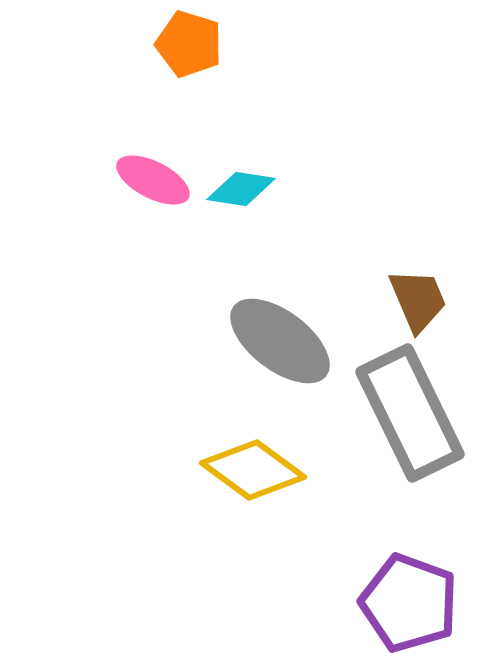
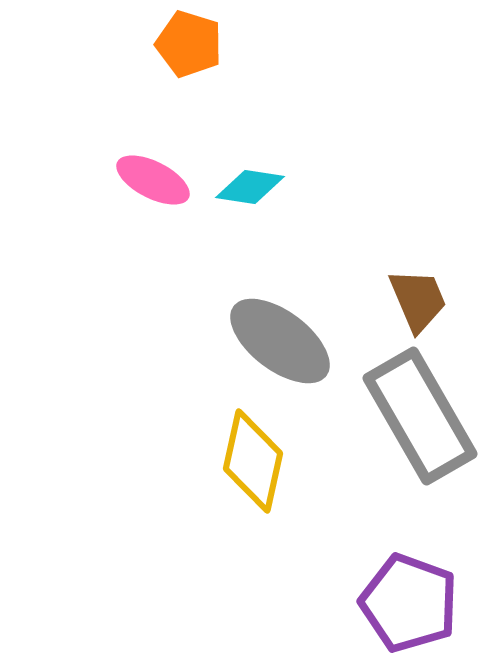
cyan diamond: moved 9 px right, 2 px up
gray rectangle: moved 10 px right, 3 px down; rotated 4 degrees counterclockwise
yellow diamond: moved 9 px up; rotated 66 degrees clockwise
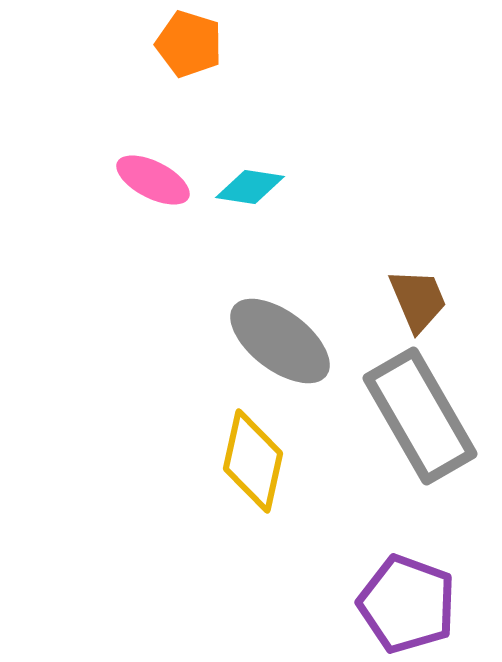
purple pentagon: moved 2 px left, 1 px down
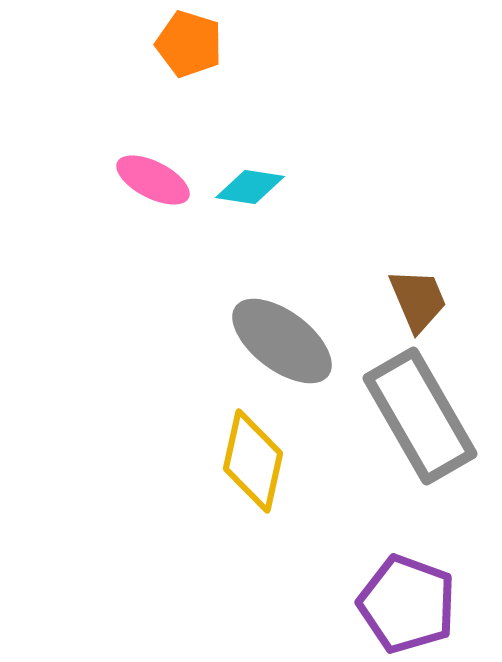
gray ellipse: moved 2 px right
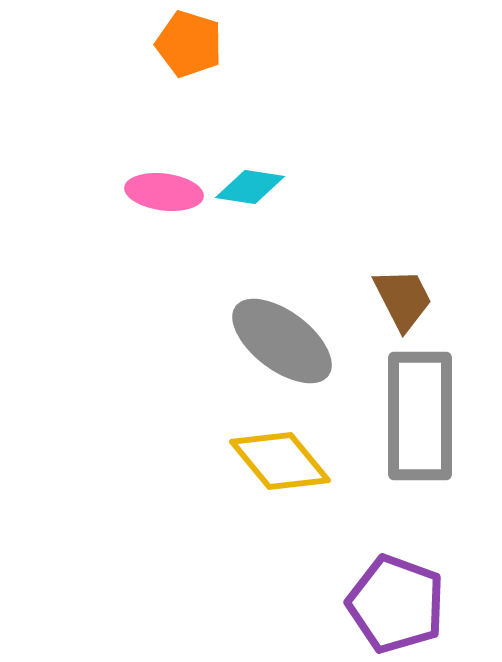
pink ellipse: moved 11 px right, 12 px down; rotated 20 degrees counterclockwise
brown trapezoid: moved 15 px left, 1 px up; rotated 4 degrees counterclockwise
gray rectangle: rotated 30 degrees clockwise
yellow diamond: moved 27 px right; rotated 52 degrees counterclockwise
purple pentagon: moved 11 px left
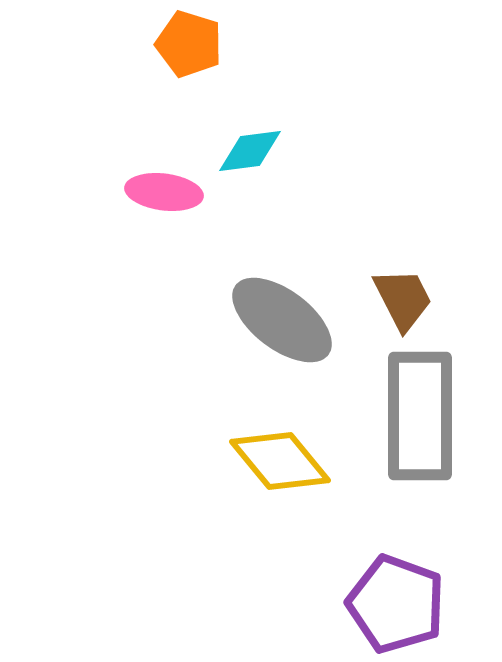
cyan diamond: moved 36 px up; rotated 16 degrees counterclockwise
gray ellipse: moved 21 px up
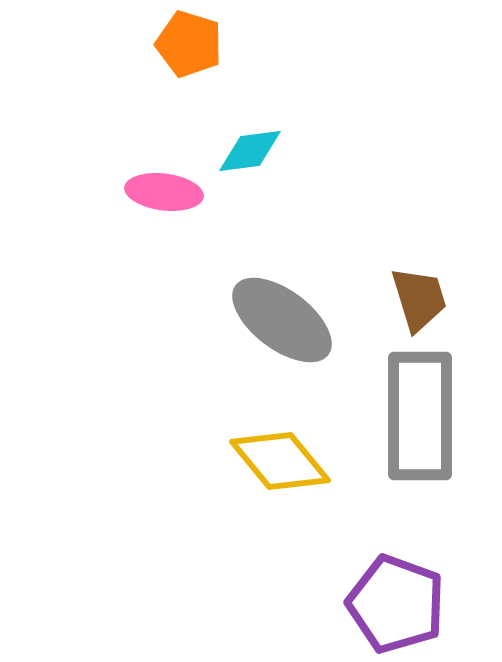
brown trapezoid: moved 16 px right; rotated 10 degrees clockwise
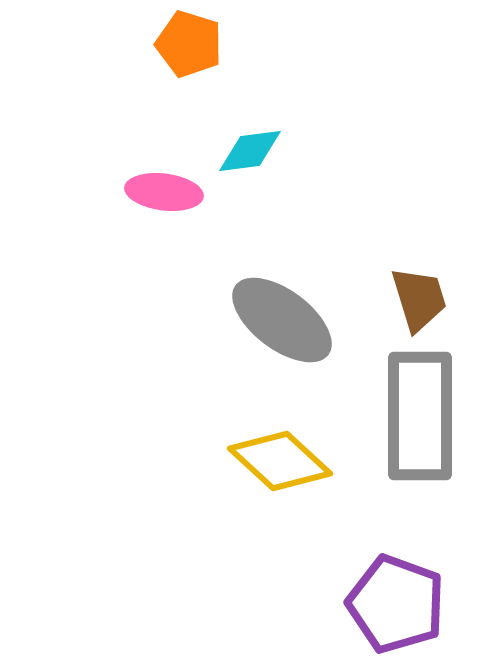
yellow diamond: rotated 8 degrees counterclockwise
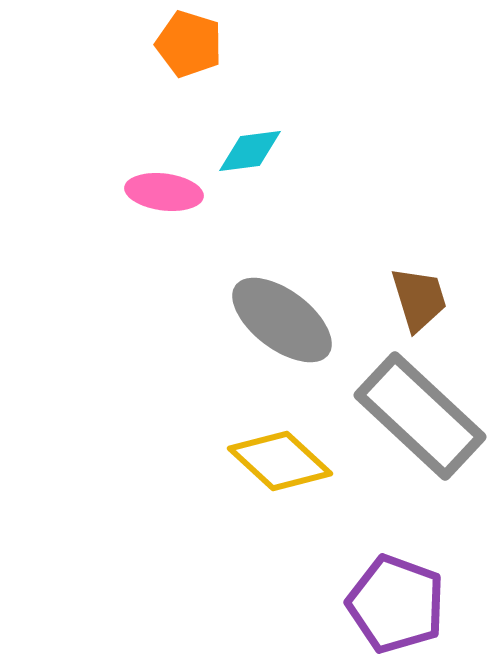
gray rectangle: rotated 47 degrees counterclockwise
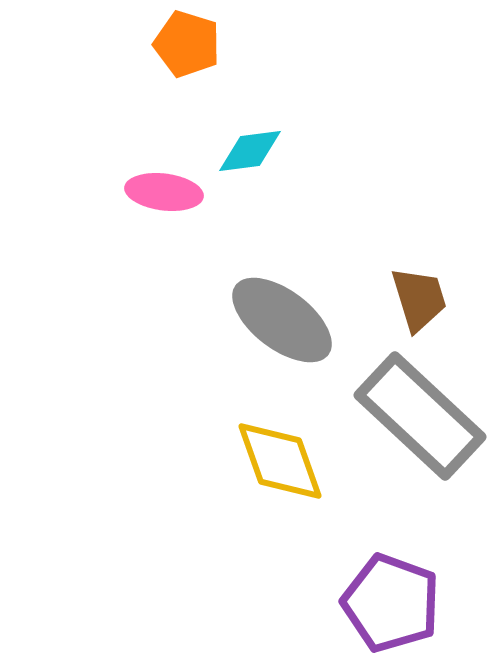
orange pentagon: moved 2 px left
yellow diamond: rotated 28 degrees clockwise
purple pentagon: moved 5 px left, 1 px up
